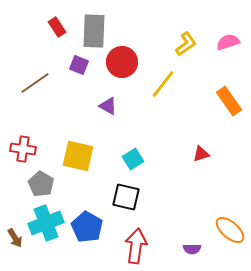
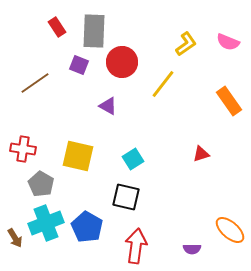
pink semicircle: rotated 140 degrees counterclockwise
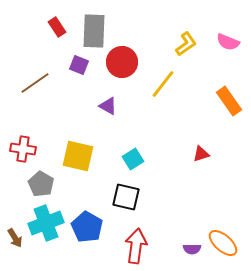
orange ellipse: moved 7 px left, 13 px down
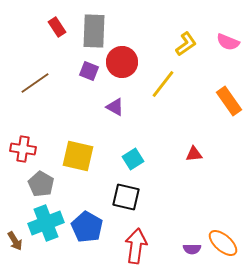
purple square: moved 10 px right, 6 px down
purple triangle: moved 7 px right, 1 px down
red triangle: moved 7 px left; rotated 12 degrees clockwise
brown arrow: moved 3 px down
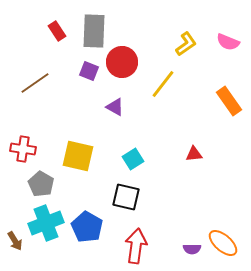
red rectangle: moved 4 px down
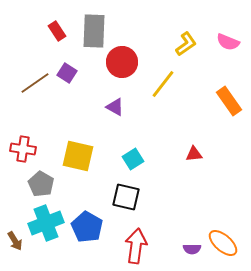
purple square: moved 22 px left, 2 px down; rotated 12 degrees clockwise
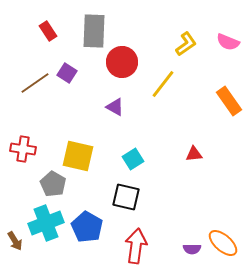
red rectangle: moved 9 px left
gray pentagon: moved 12 px right
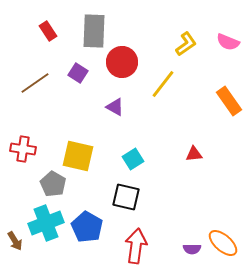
purple square: moved 11 px right
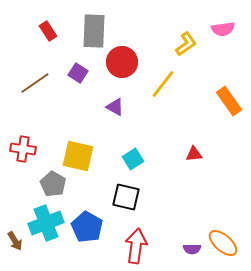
pink semicircle: moved 5 px left, 13 px up; rotated 30 degrees counterclockwise
